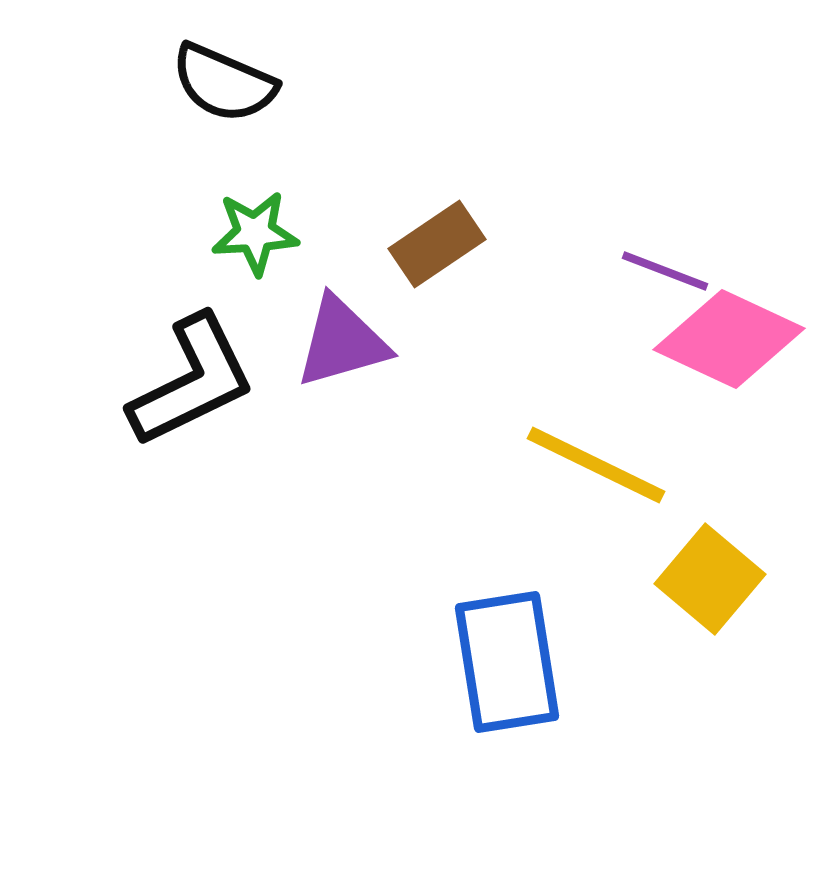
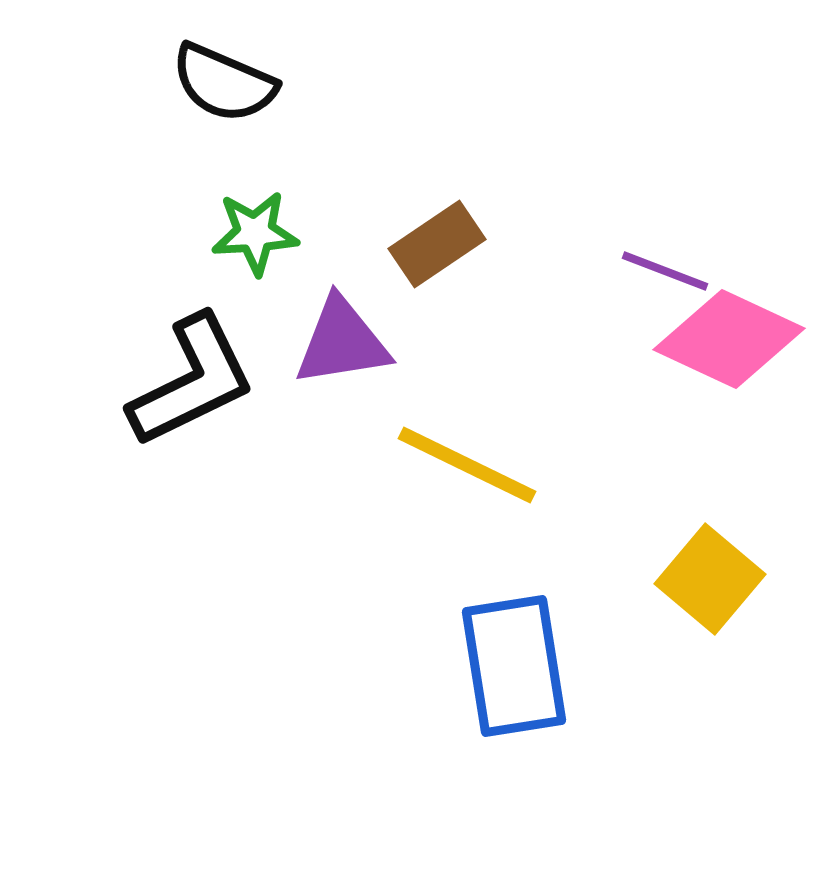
purple triangle: rotated 7 degrees clockwise
yellow line: moved 129 px left
blue rectangle: moved 7 px right, 4 px down
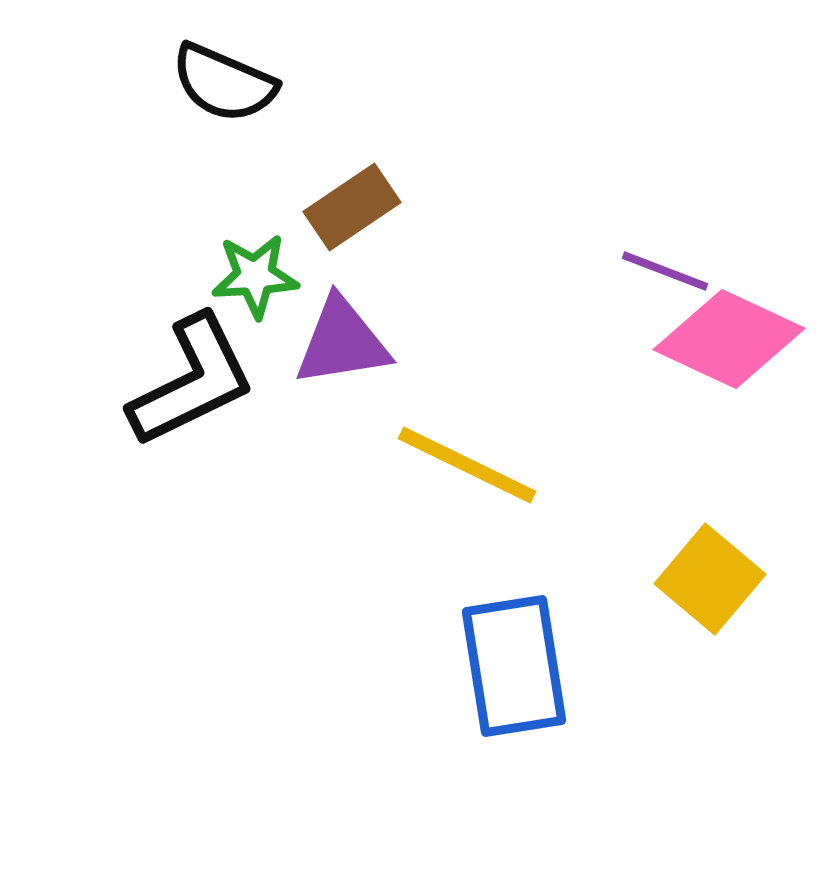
green star: moved 43 px down
brown rectangle: moved 85 px left, 37 px up
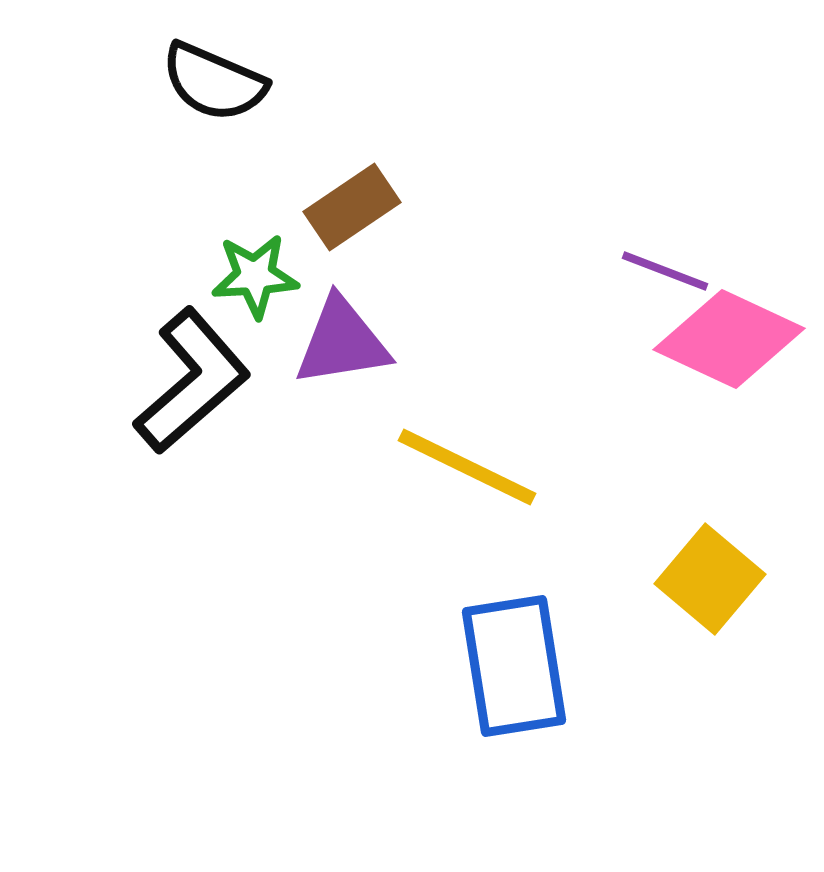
black semicircle: moved 10 px left, 1 px up
black L-shape: rotated 15 degrees counterclockwise
yellow line: moved 2 px down
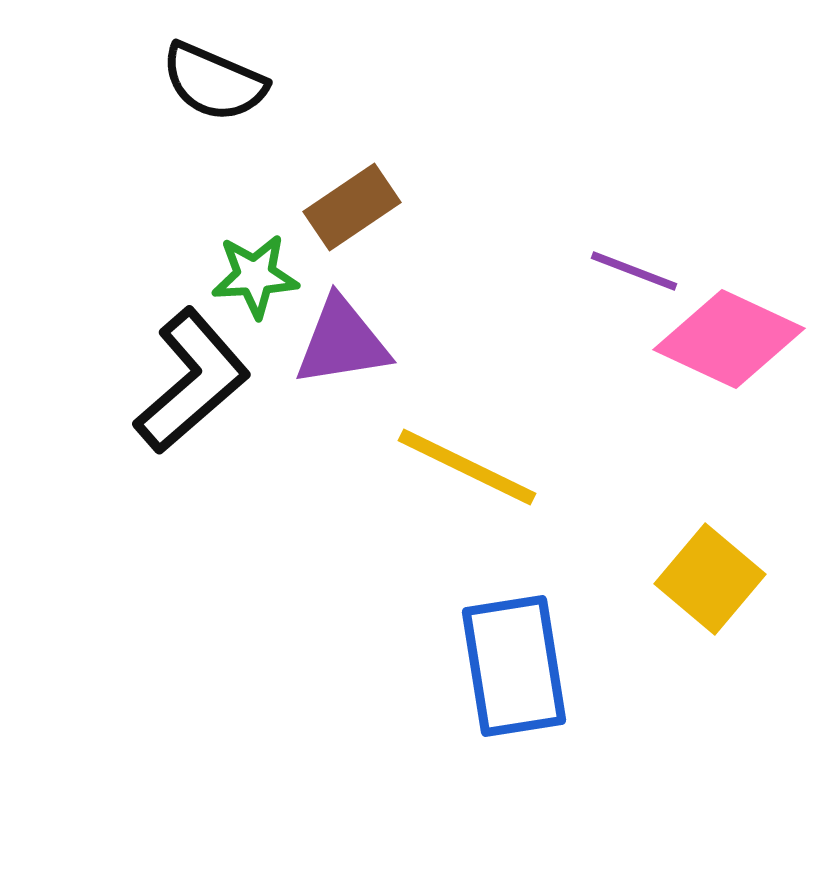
purple line: moved 31 px left
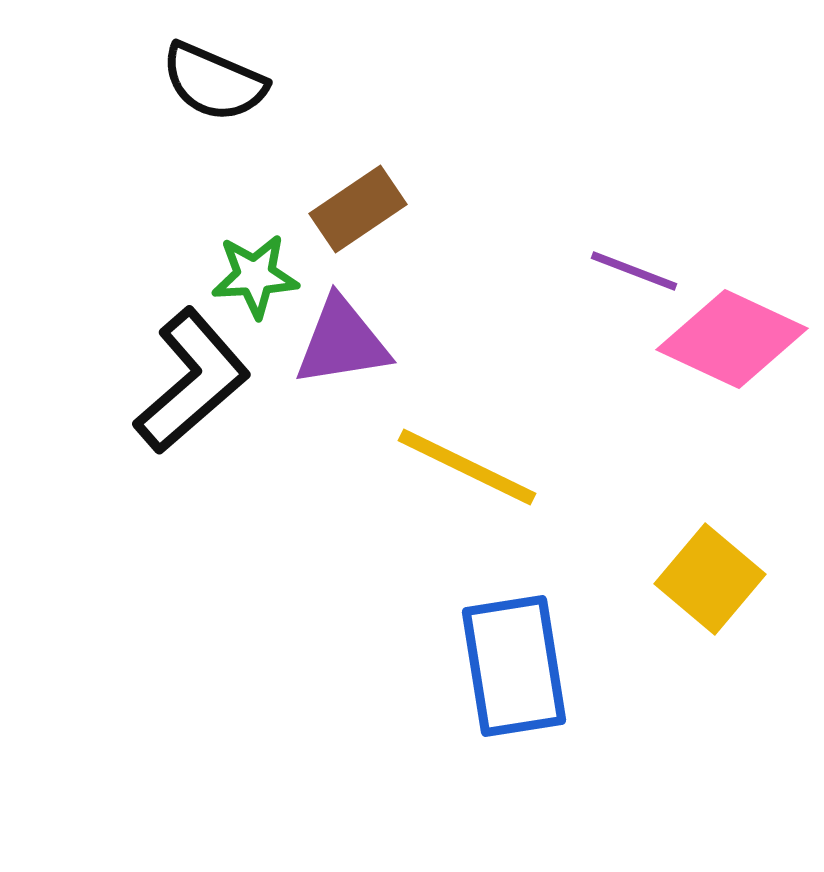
brown rectangle: moved 6 px right, 2 px down
pink diamond: moved 3 px right
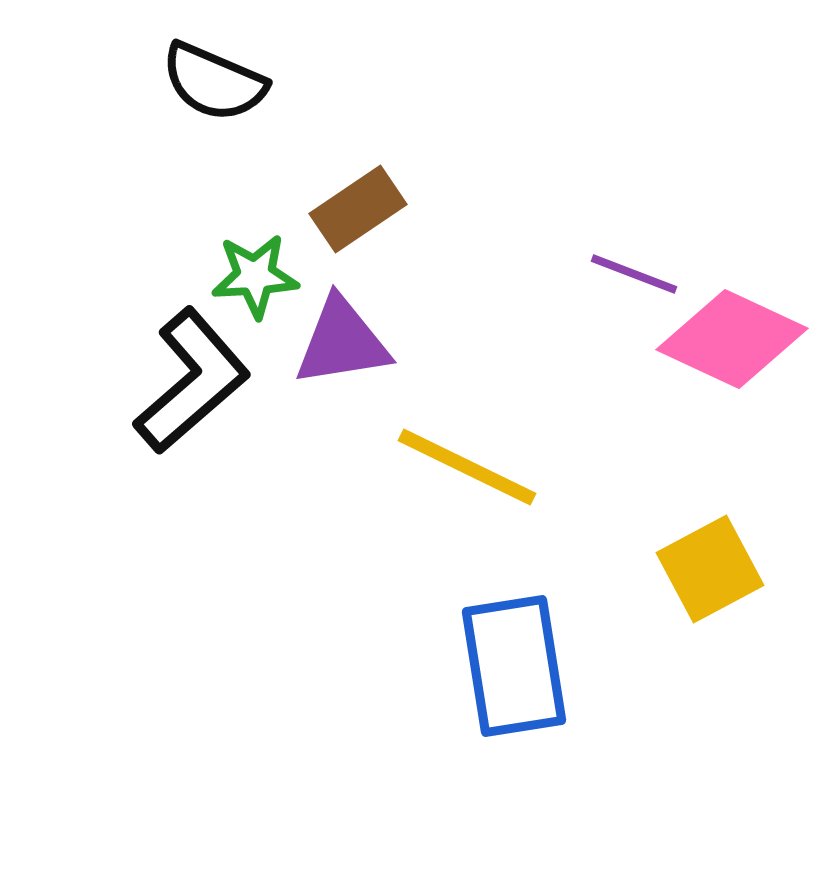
purple line: moved 3 px down
yellow square: moved 10 px up; rotated 22 degrees clockwise
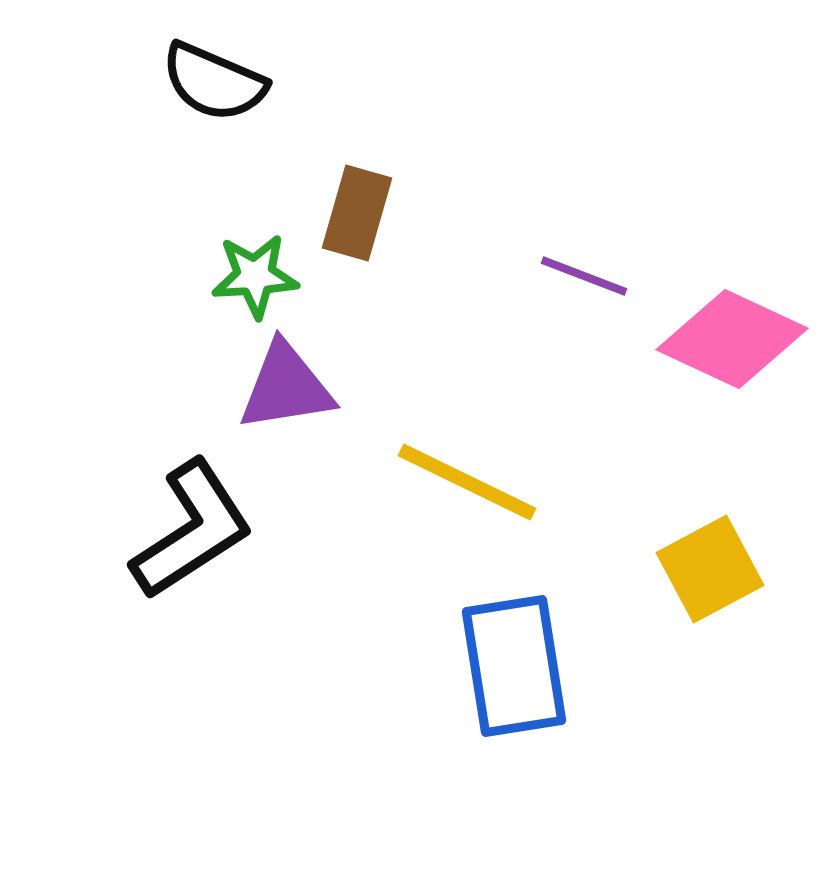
brown rectangle: moved 1 px left, 4 px down; rotated 40 degrees counterclockwise
purple line: moved 50 px left, 2 px down
purple triangle: moved 56 px left, 45 px down
black L-shape: moved 149 px down; rotated 8 degrees clockwise
yellow line: moved 15 px down
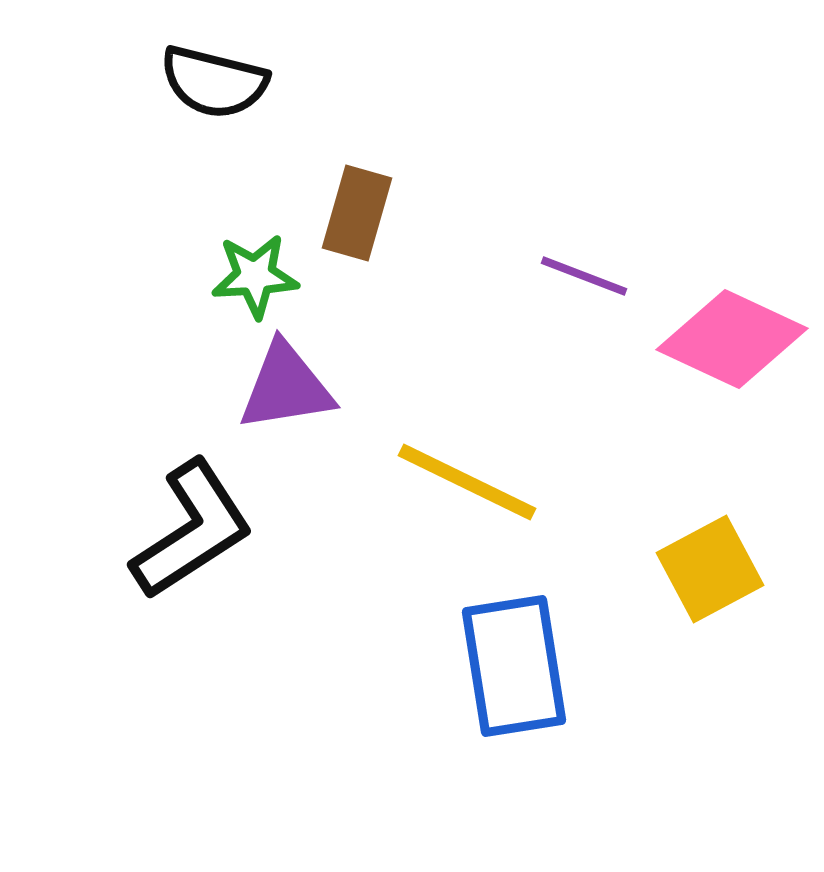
black semicircle: rotated 9 degrees counterclockwise
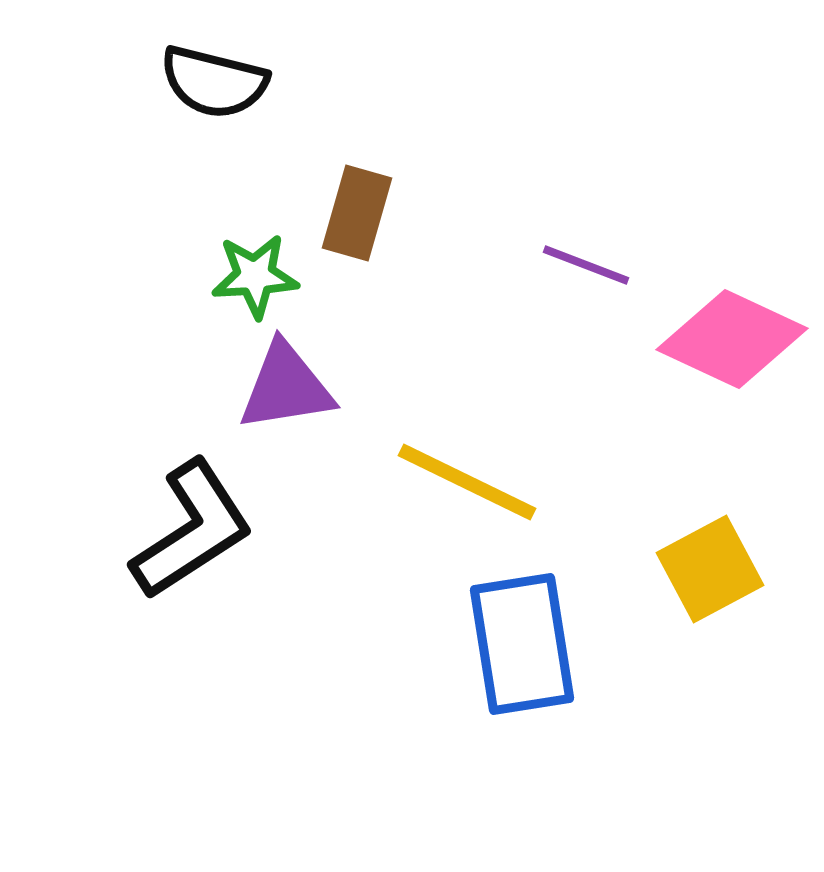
purple line: moved 2 px right, 11 px up
blue rectangle: moved 8 px right, 22 px up
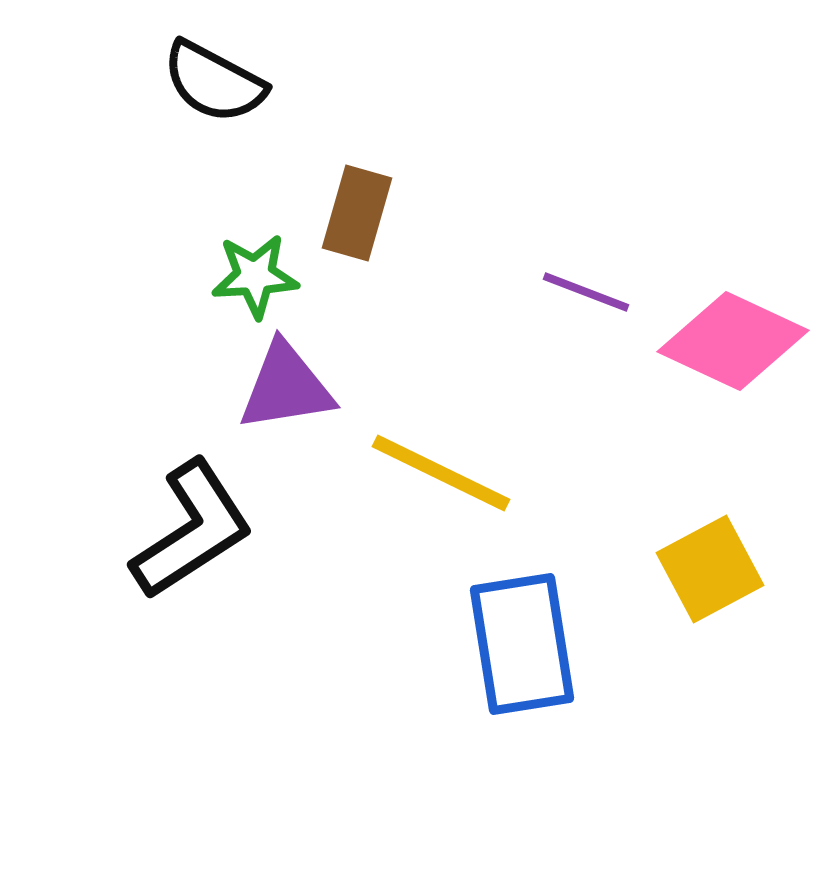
black semicircle: rotated 14 degrees clockwise
purple line: moved 27 px down
pink diamond: moved 1 px right, 2 px down
yellow line: moved 26 px left, 9 px up
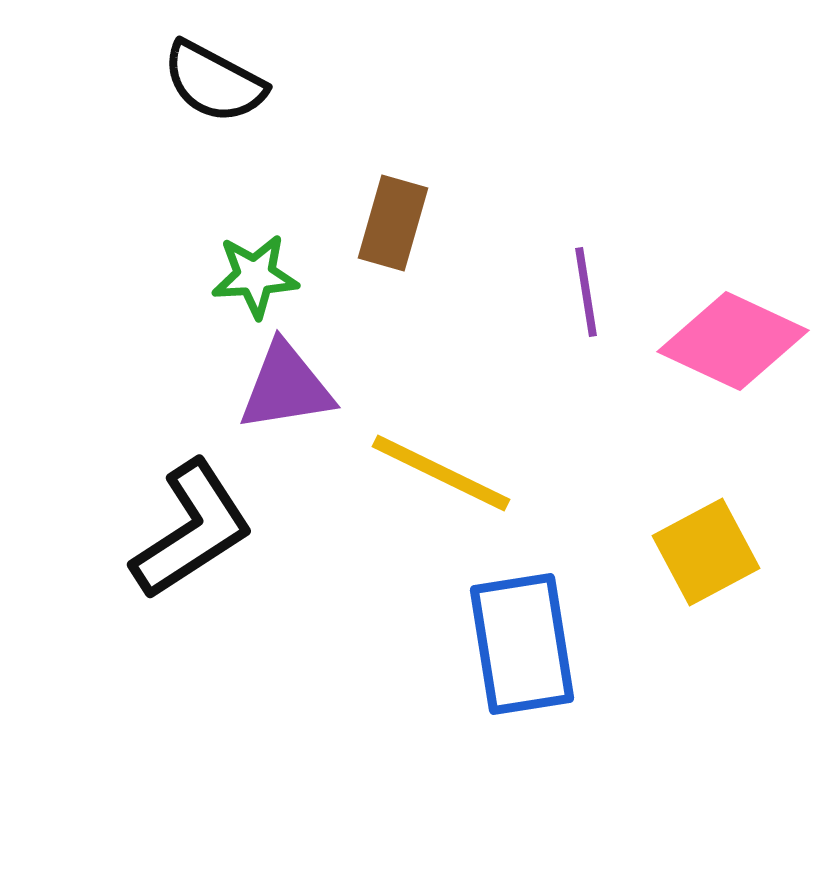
brown rectangle: moved 36 px right, 10 px down
purple line: rotated 60 degrees clockwise
yellow square: moved 4 px left, 17 px up
